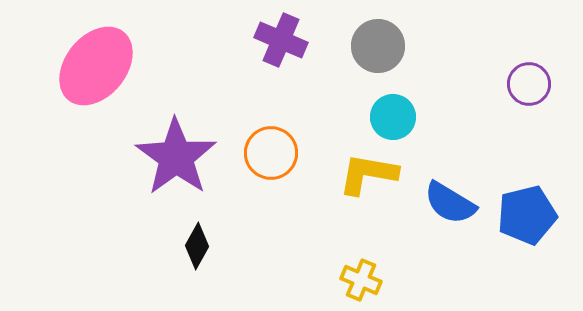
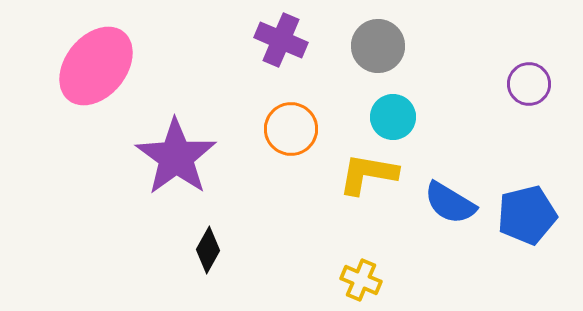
orange circle: moved 20 px right, 24 px up
black diamond: moved 11 px right, 4 px down
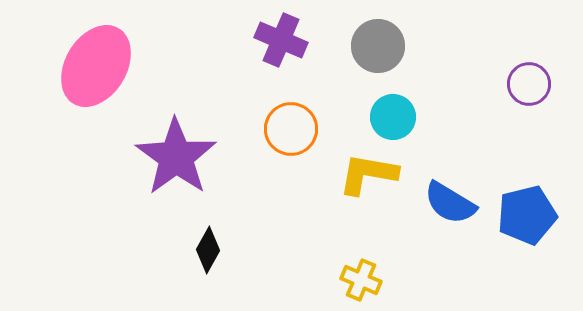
pink ellipse: rotated 8 degrees counterclockwise
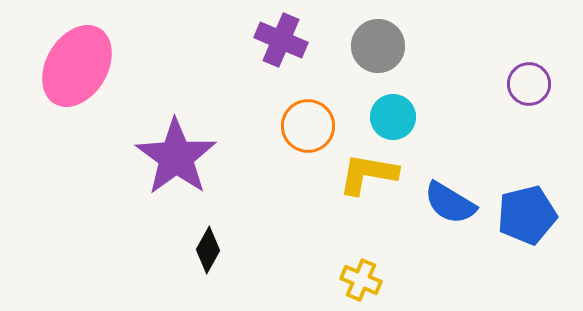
pink ellipse: moved 19 px left
orange circle: moved 17 px right, 3 px up
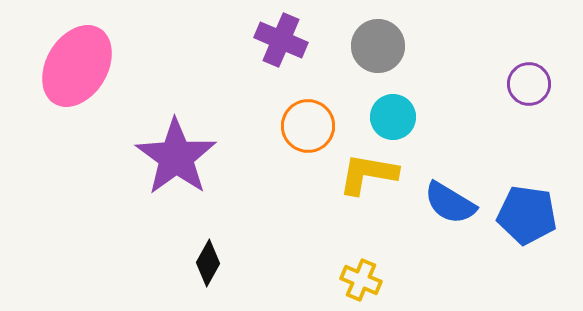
blue pentagon: rotated 22 degrees clockwise
black diamond: moved 13 px down
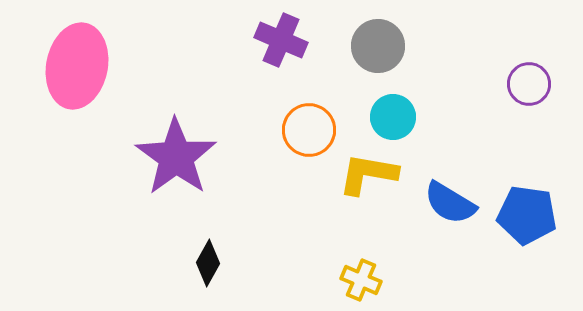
pink ellipse: rotated 20 degrees counterclockwise
orange circle: moved 1 px right, 4 px down
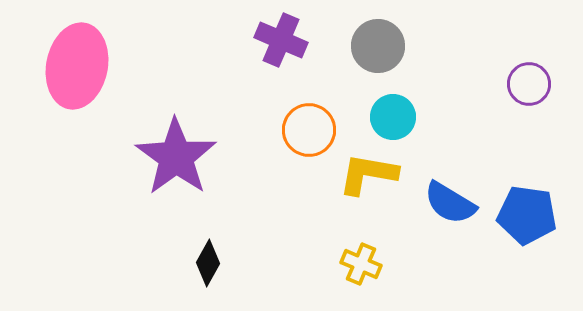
yellow cross: moved 16 px up
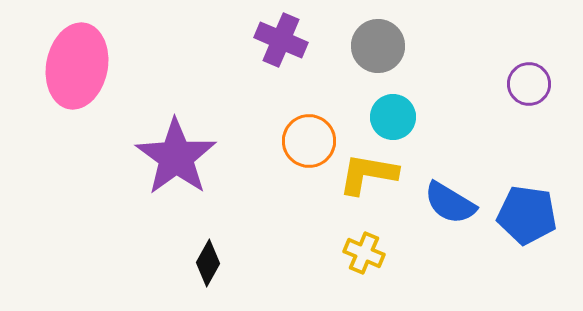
orange circle: moved 11 px down
yellow cross: moved 3 px right, 11 px up
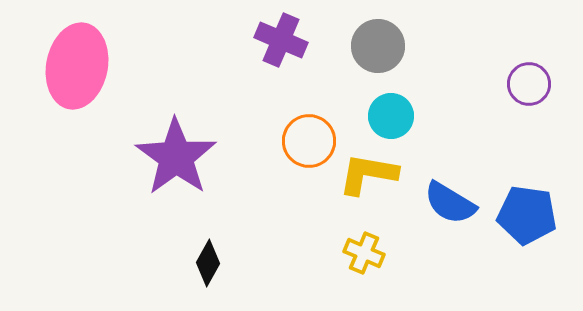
cyan circle: moved 2 px left, 1 px up
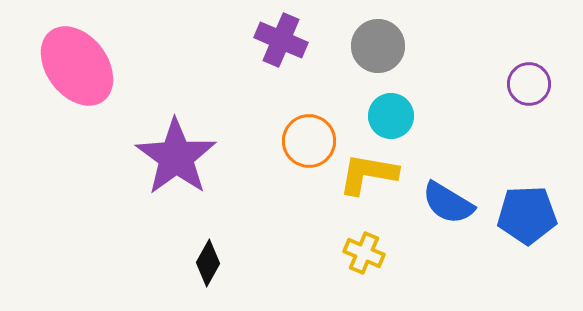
pink ellipse: rotated 48 degrees counterclockwise
blue semicircle: moved 2 px left
blue pentagon: rotated 10 degrees counterclockwise
